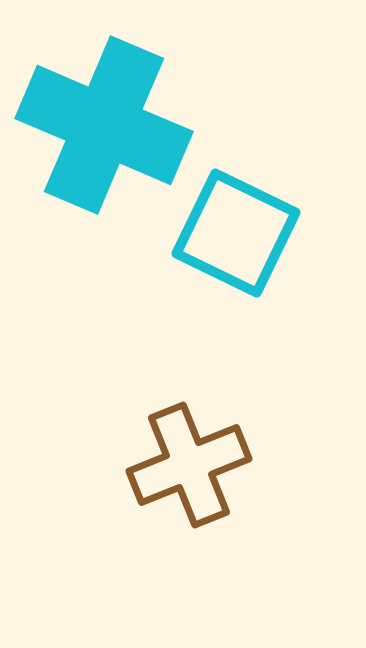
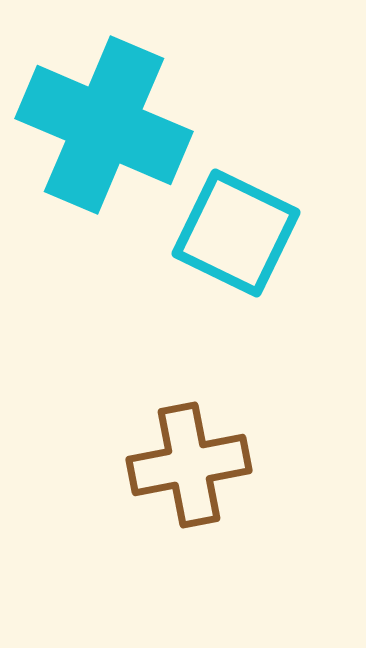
brown cross: rotated 11 degrees clockwise
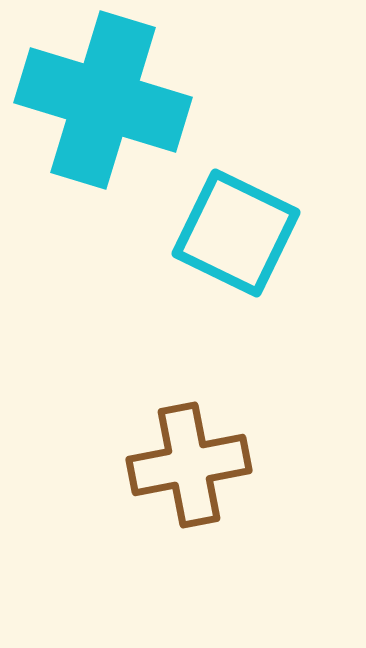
cyan cross: moved 1 px left, 25 px up; rotated 6 degrees counterclockwise
